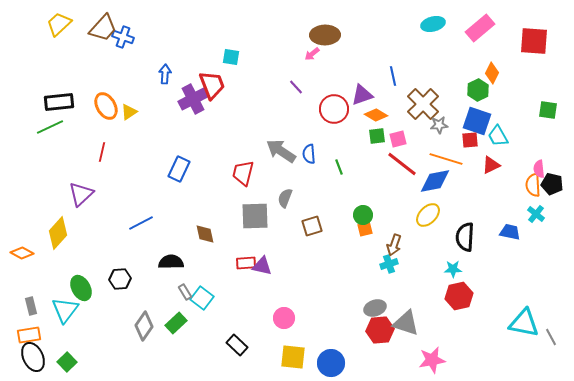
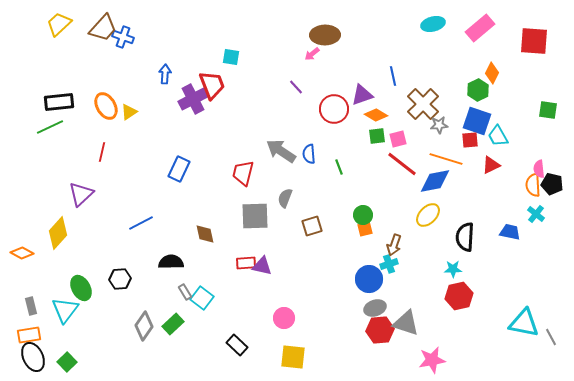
green rectangle at (176, 323): moved 3 px left, 1 px down
blue circle at (331, 363): moved 38 px right, 84 px up
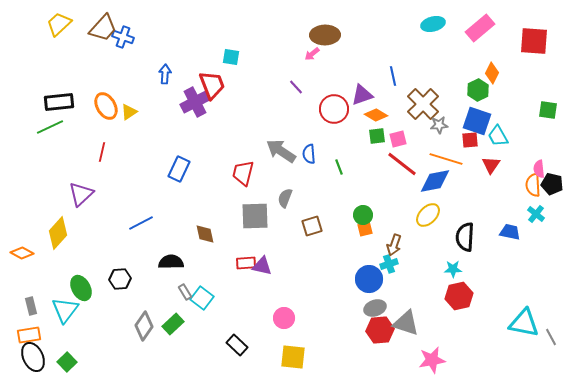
purple cross at (193, 99): moved 2 px right, 3 px down
red triangle at (491, 165): rotated 30 degrees counterclockwise
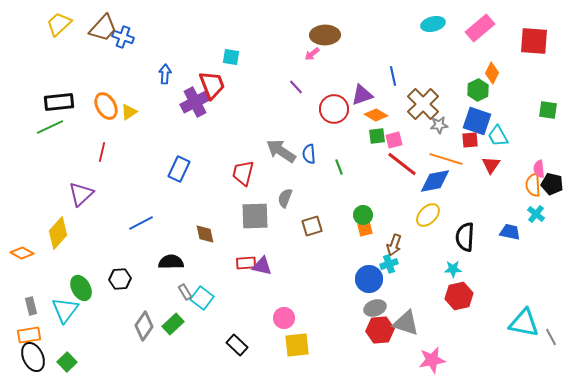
pink square at (398, 139): moved 4 px left, 1 px down
yellow square at (293, 357): moved 4 px right, 12 px up; rotated 12 degrees counterclockwise
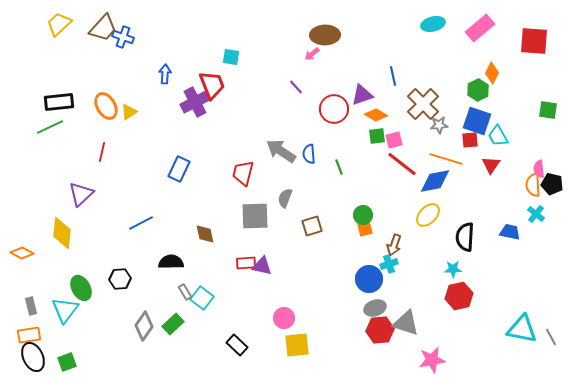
yellow diamond at (58, 233): moved 4 px right; rotated 36 degrees counterclockwise
cyan triangle at (524, 323): moved 2 px left, 6 px down
green square at (67, 362): rotated 24 degrees clockwise
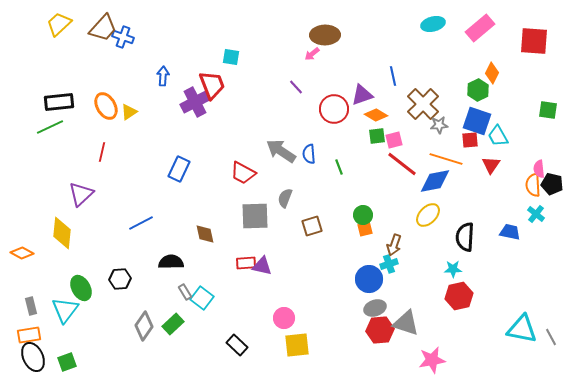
blue arrow at (165, 74): moved 2 px left, 2 px down
red trapezoid at (243, 173): rotated 76 degrees counterclockwise
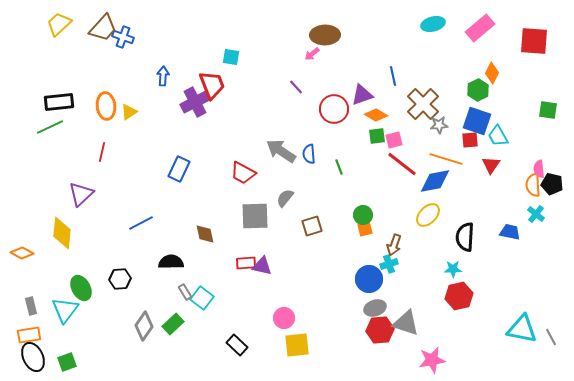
orange ellipse at (106, 106): rotated 24 degrees clockwise
gray semicircle at (285, 198): rotated 18 degrees clockwise
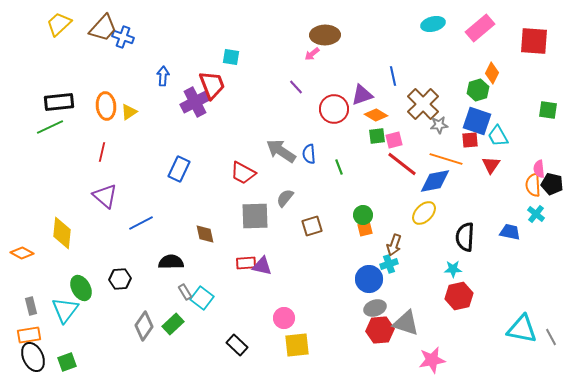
green hexagon at (478, 90): rotated 10 degrees clockwise
purple triangle at (81, 194): moved 24 px right, 2 px down; rotated 36 degrees counterclockwise
yellow ellipse at (428, 215): moved 4 px left, 2 px up
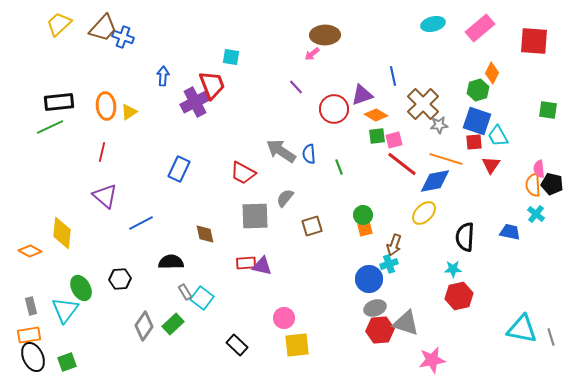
red square at (470, 140): moved 4 px right, 2 px down
orange diamond at (22, 253): moved 8 px right, 2 px up
gray line at (551, 337): rotated 12 degrees clockwise
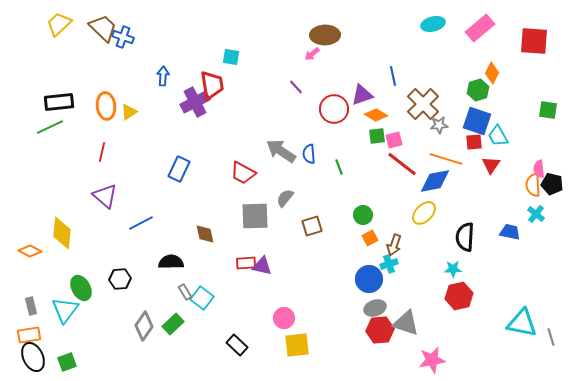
brown trapezoid at (103, 28): rotated 88 degrees counterclockwise
red trapezoid at (212, 85): rotated 12 degrees clockwise
orange square at (365, 229): moved 5 px right, 9 px down; rotated 14 degrees counterclockwise
cyan triangle at (522, 329): moved 6 px up
